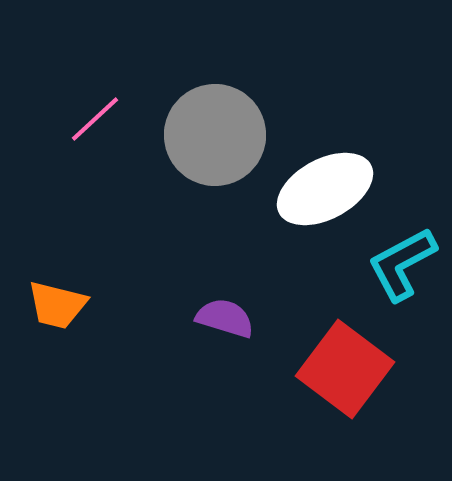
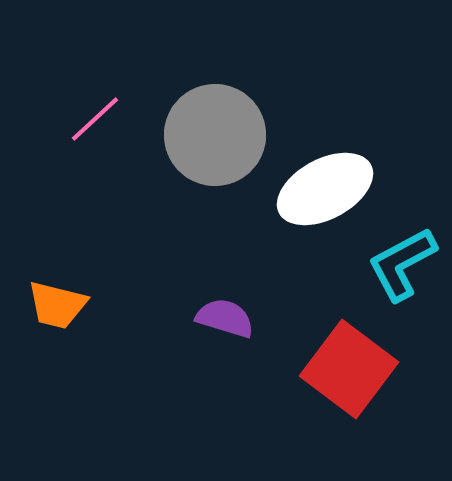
red square: moved 4 px right
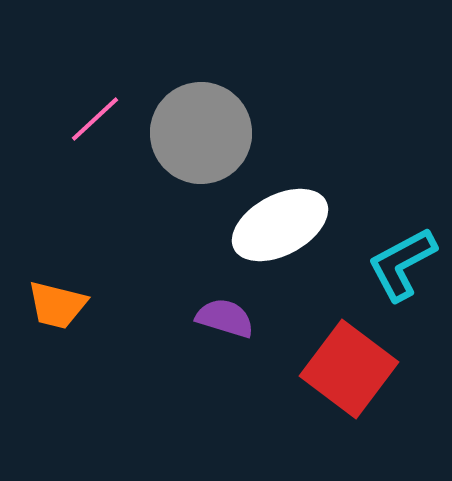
gray circle: moved 14 px left, 2 px up
white ellipse: moved 45 px left, 36 px down
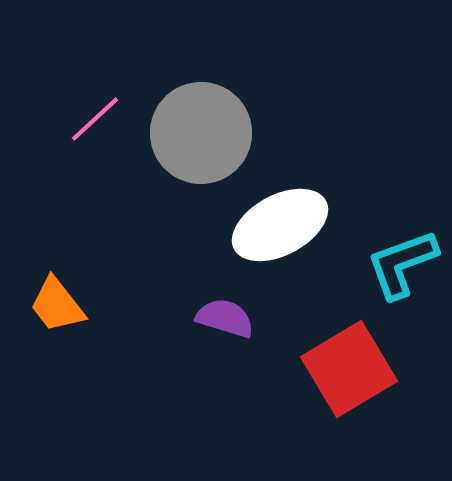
cyan L-shape: rotated 8 degrees clockwise
orange trapezoid: rotated 38 degrees clockwise
red square: rotated 22 degrees clockwise
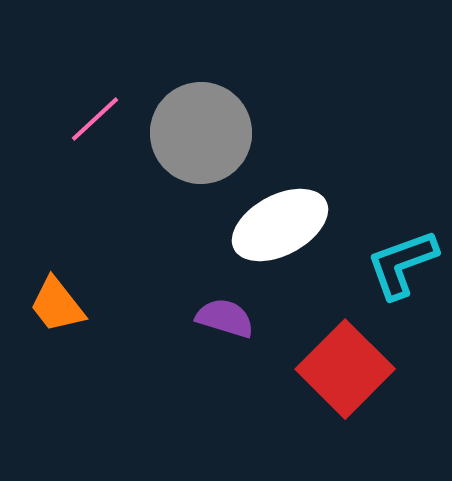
red square: moved 4 px left; rotated 14 degrees counterclockwise
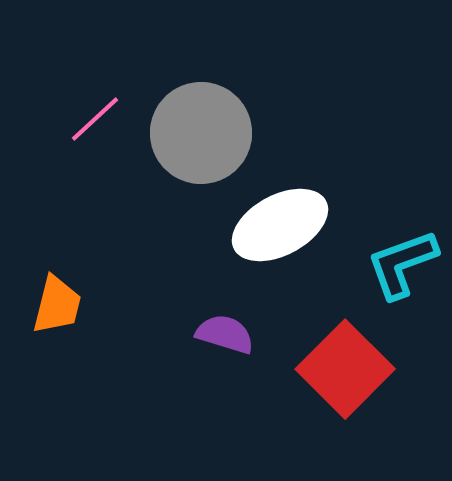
orange trapezoid: rotated 128 degrees counterclockwise
purple semicircle: moved 16 px down
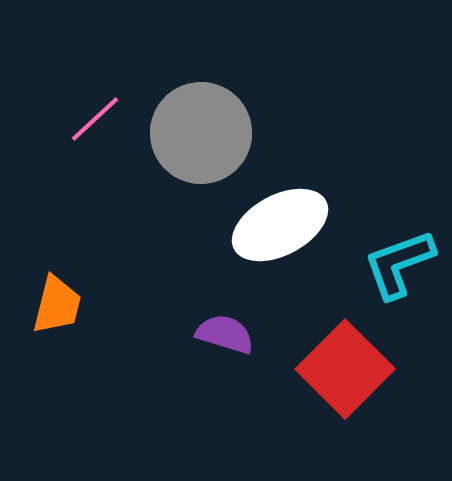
cyan L-shape: moved 3 px left
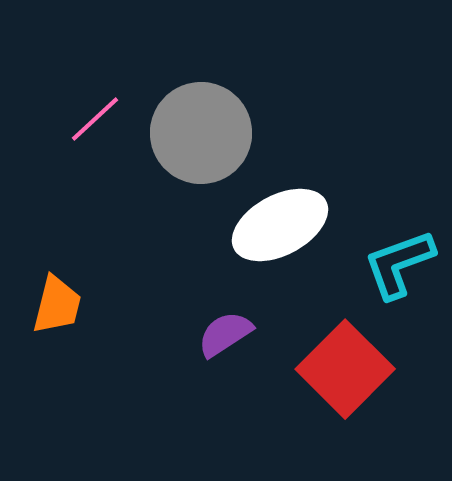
purple semicircle: rotated 50 degrees counterclockwise
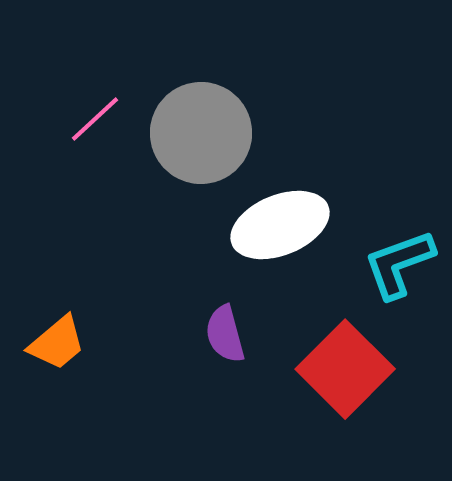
white ellipse: rotated 6 degrees clockwise
orange trapezoid: moved 38 px down; rotated 36 degrees clockwise
purple semicircle: rotated 72 degrees counterclockwise
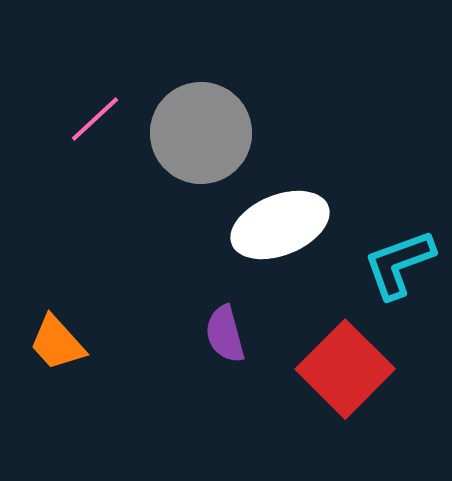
orange trapezoid: rotated 88 degrees clockwise
